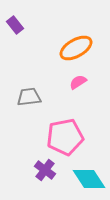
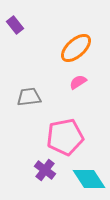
orange ellipse: rotated 12 degrees counterclockwise
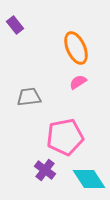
orange ellipse: rotated 72 degrees counterclockwise
